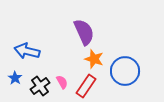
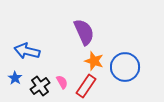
orange star: moved 2 px down
blue circle: moved 4 px up
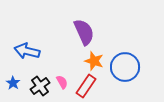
blue star: moved 2 px left, 5 px down
